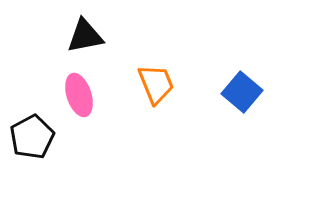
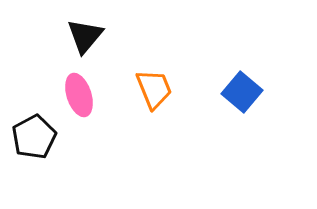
black triangle: rotated 39 degrees counterclockwise
orange trapezoid: moved 2 px left, 5 px down
black pentagon: moved 2 px right
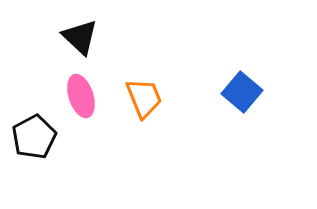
black triangle: moved 5 px left, 1 px down; rotated 27 degrees counterclockwise
orange trapezoid: moved 10 px left, 9 px down
pink ellipse: moved 2 px right, 1 px down
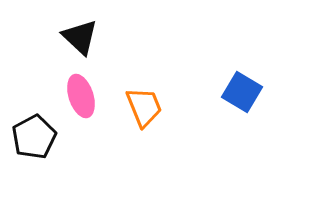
blue square: rotated 9 degrees counterclockwise
orange trapezoid: moved 9 px down
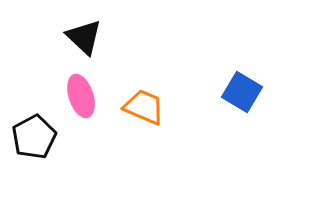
black triangle: moved 4 px right
orange trapezoid: rotated 45 degrees counterclockwise
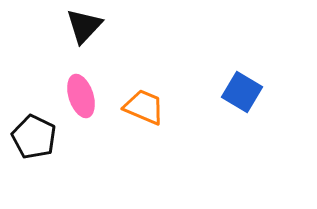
black triangle: moved 11 px up; rotated 30 degrees clockwise
black pentagon: rotated 18 degrees counterclockwise
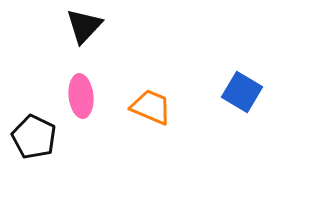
pink ellipse: rotated 12 degrees clockwise
orange trapezoid: moved 7 px right
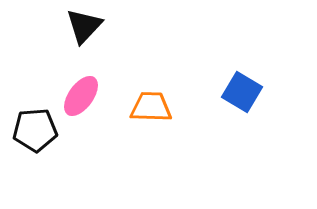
pink ellipse: rotated 42 degrees clockwise
orange trapezoid: rotated 21 degrees counterclockwise
black pentagon: moved 1 px right, 7 px up; rotated 30 degrees counterclockwise
